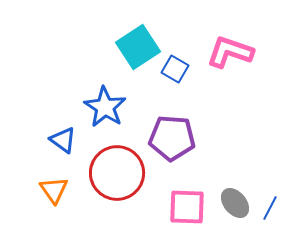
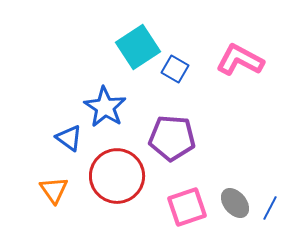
pink L-shape: moved 10 px right, 8 px down; rotated 9 degrees clockwise
blue triangle: moved 6 px right, 2 px up
red circle: moved 3 px down
pink square: rotated 21 degrees counterclockwise
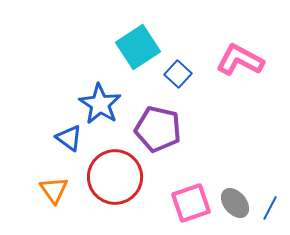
blue square: moved 3 px right, 5 px down; rotated 12 degrees clockwise
blue star: moved 5 px left, 3 px up
purple pentagon: moved 14 px left, 9 px up; rotated 9 degrees clockwise
red circle: moved 2 px left, 1 px down
pink square: moved 4 px right, 4 px up
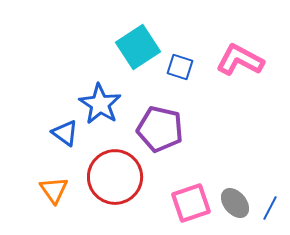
blue square: moved 2 px right, 7 px up; rotated 24 degrees counterclockwise
purple pentagon: moved 2 px right
blue triangle: moved 4 px left, 5 px up
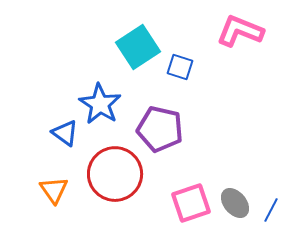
pink L-shape: moved 29 px up; rotated 6 degrees counterclockwise
red circle: moved 3 px up
blue line: moved 1 px right, 2 px down
